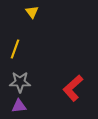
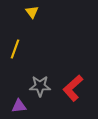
gray star: moved 20 px right, 4 px down
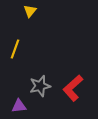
yellow triangle: moved 2 px left, 1 px up; rotated 16 degrees clockwise
gray star: rotated 15 degrees counterclockwise
